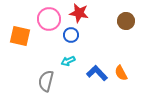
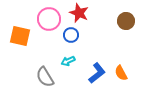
red star: rotated 12 degrees clockwise
blue L-shape: rotated 95 degrees clockwise
gray semicircle: moved 1 px left, 4 px up; rotated 45 degrees counterclockwise
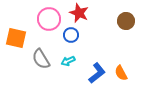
orange square: moved 4 px left, 2 px down
gray semicircle: moved 4 px left, 18 px up
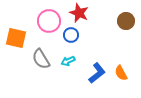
pink circle: moved 2 px down
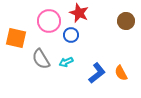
cyan arrow: moved 2 px left, 1 px down
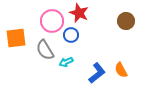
pink circle: moved 3 px right
orange square: rotated 20 degrees counterclockwise
gray semicircle: moved 4 px right, 9 px up
orange semicircle: moved 3 px up
